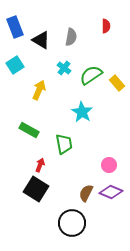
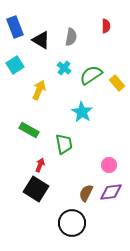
purple diamond: rotated 30 degrees counterclockwise
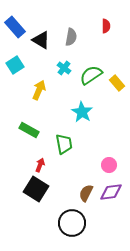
blue rectangle: rotated 20 degrees counterclockwise
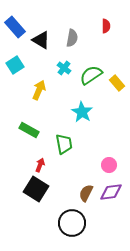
gray semicircle: moved 1 px right, 1 px down
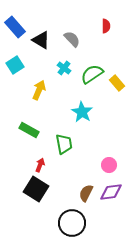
gray semicircle: moved 1 px down; rotated 54 degrees counterclockwise
green semicircle: moved 1 px right, 1 px up
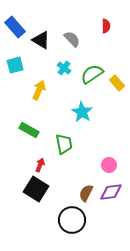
cyan square: rotated 18 degrees clockwise
black circle: moved 3 px up
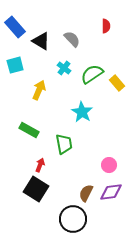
black triangle: moved 1 px down
black circle: moved 1 px right, 1 px up
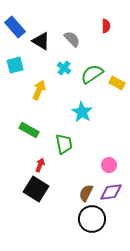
yellow rectangle: rotated 21 degrees counterclockwise
black circle: moved 19 px right
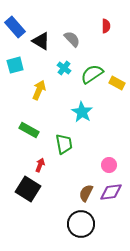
black square: moved 8 px left
black circle: moved 11 px left, 5 px down
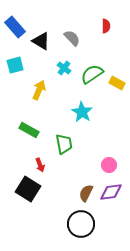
gray semicircle: moved 1 px up
red arrow: rotated 136 degrees clockwise
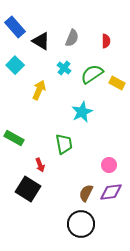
red semicircle: moved 15 px down
gray semicircle: rotated 66 degrees clockwise
cyan square: rotated 30 degrees counterclockwise
cyan star: rotated 15 degrees clockwise
green rectangle: moved 15 px left, 8 px down
